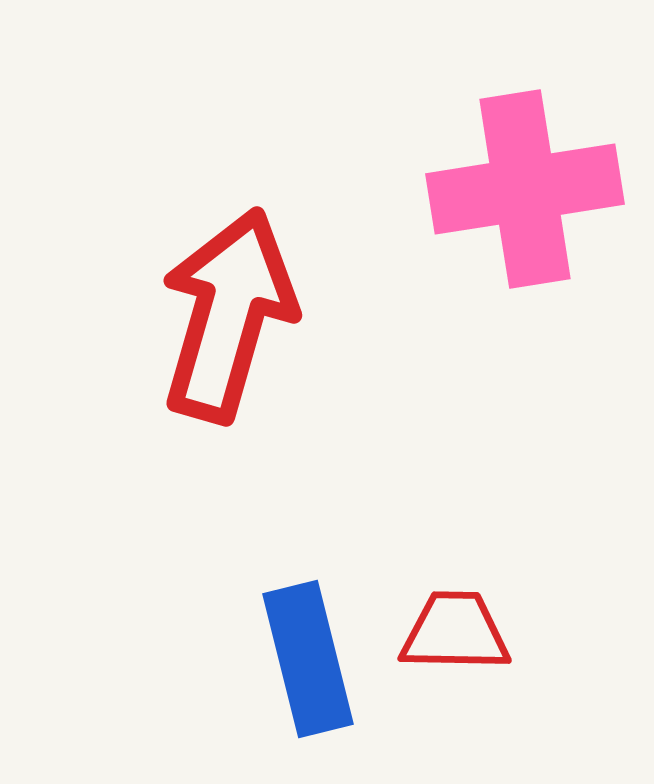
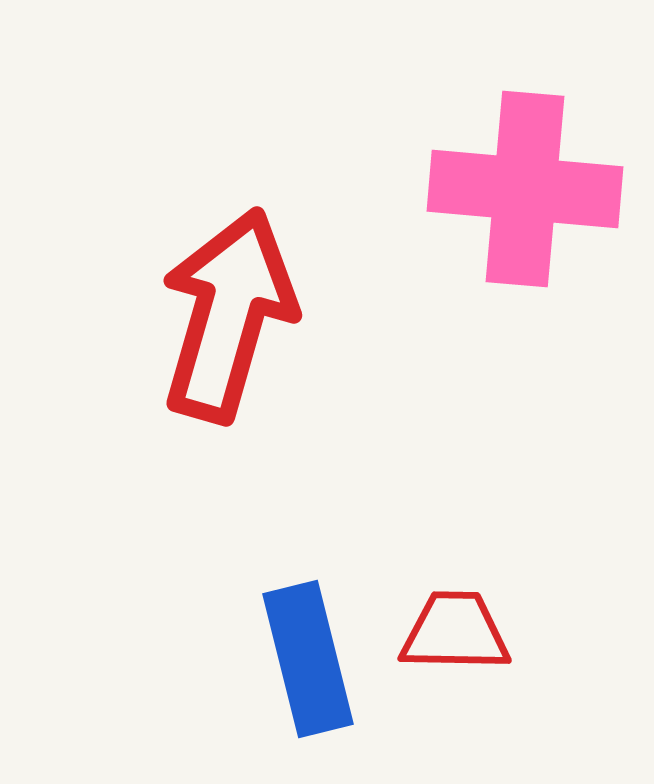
pink cross: rotated 14 degrees clockwise
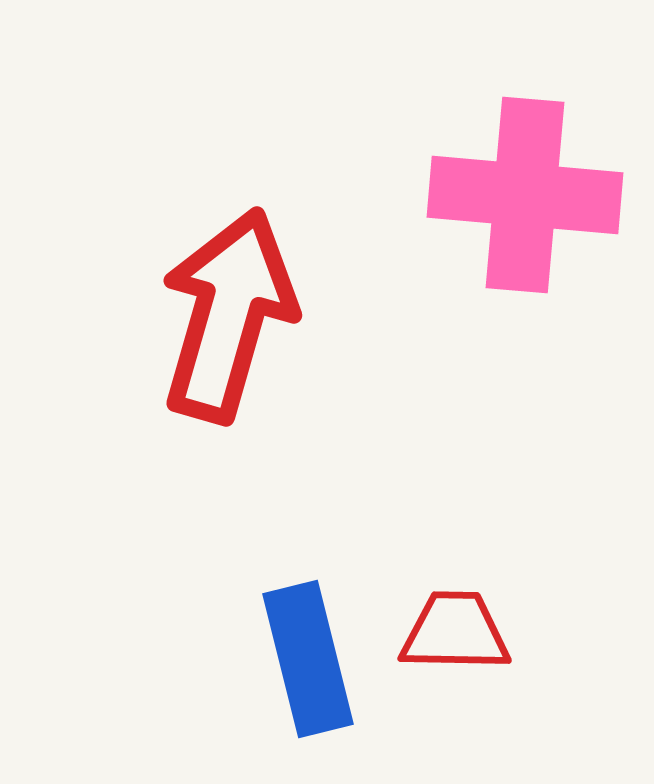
pink cross: moved 6 px down
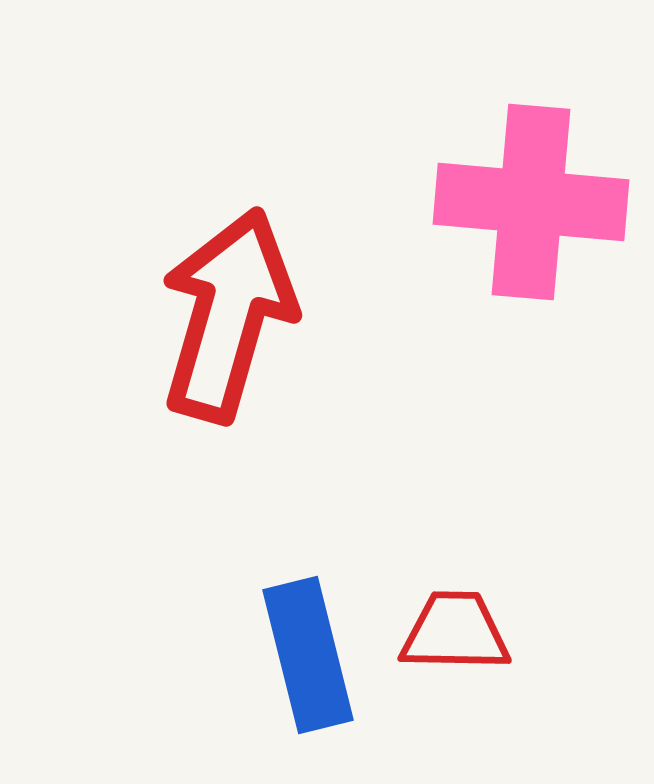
pink cross: moved 6 px right, 7 px down
blue rectangle: moved 4 px up
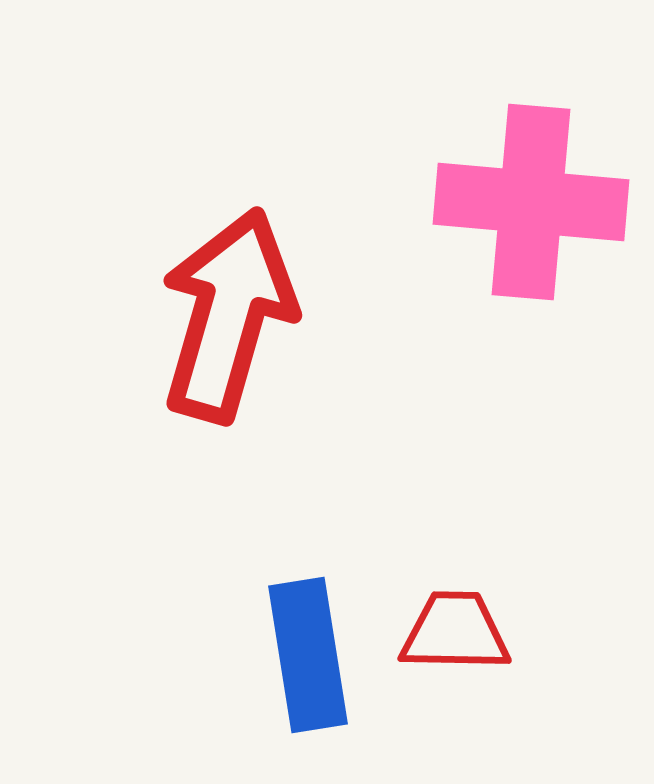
blue rectangle: rotated 5 degrees clockwise
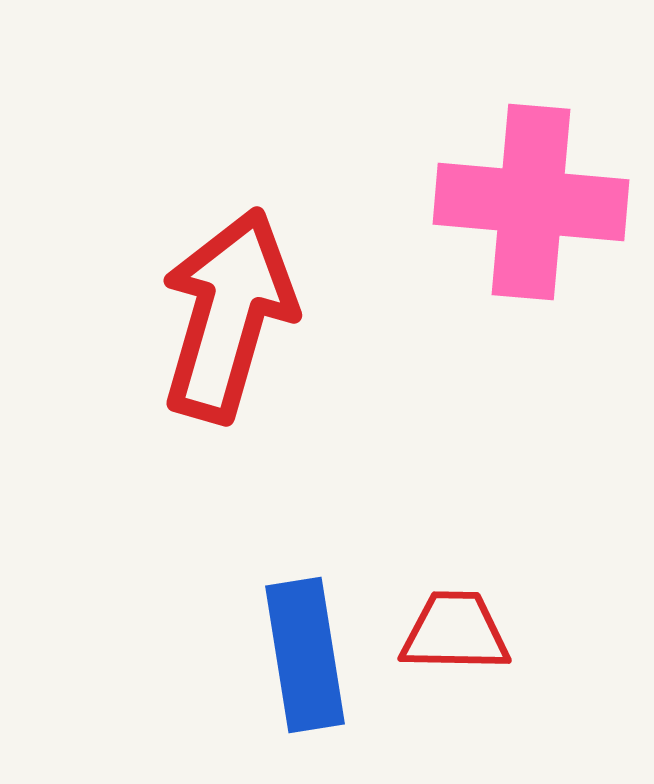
blue rectangle: moved 3 px left
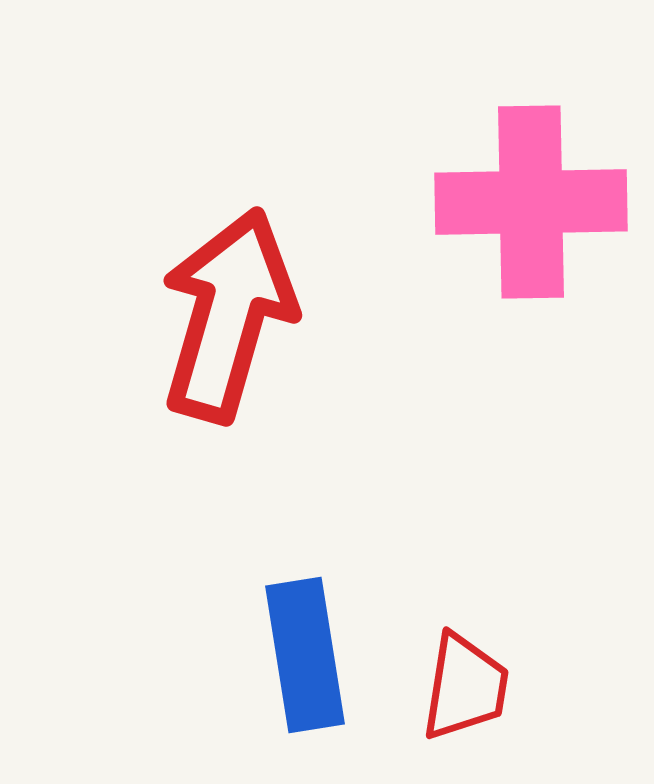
pink cross: rotated 6 degrees counterclockwise
red trapezoid: moved 10 px right, 55 px down; rotated 98 degrees clockwise
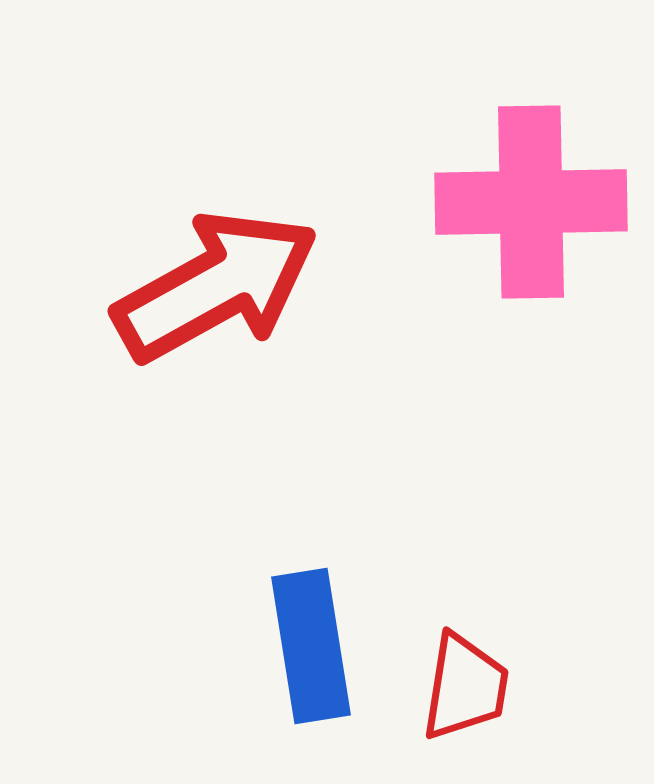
red arrow: moved 12 px left, 29 px up; rotated 45 degrees clockwise
blue rectangle: moved 6 px right, 9 px up
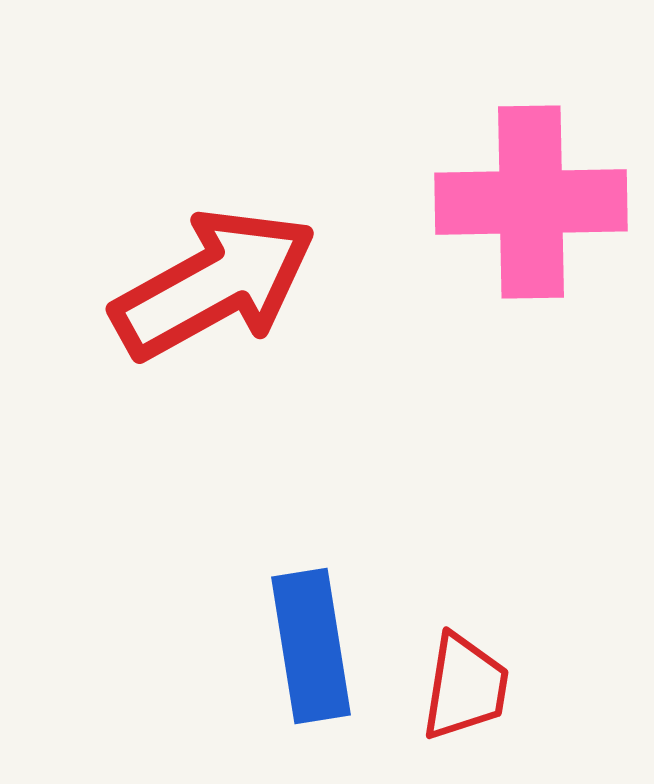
red arrow: moved 2 px left, 2 px up
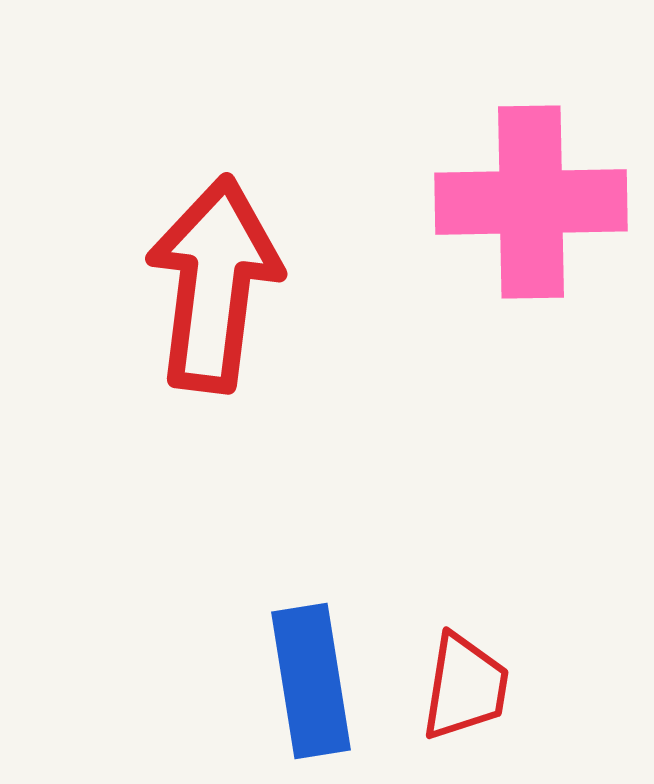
red arrow: rotated 54 degrees counterclockwise
blue rectangle: moved 35 px down
